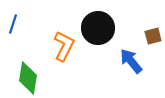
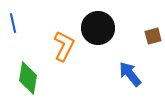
blue line: moved 1 px up; rotated 30 degrees counterclockwise
blue arrow: moved 1 px left, 13 px down
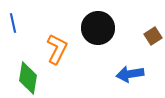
brown square: rotated 18 degrees counterclockwise
orange L-shape: moved 7 px left, 3 px down
blue arrow: rotated 60 degrees counterclockwise
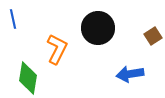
blue line: moved 4 px up
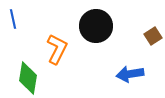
black circle: moved 2 px left, 2 px up
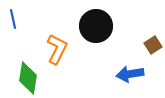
brown square: moved 9 px down
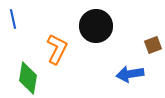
brown square: rotated 12 degrees clockwise
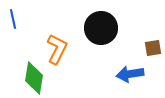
black circle: moved 5 px right, 2 px down
brown square: moved 3 px down; rotated 12 degrees clockwise
green diamond: moved 6 px right
